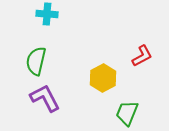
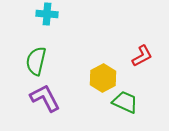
green trapezoid: moved 2 px left, 11 px up; rotated 92 degrees clockwise
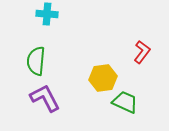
red L-shape: moved 4 px up; rotated 25 degrees counterclockwise
green semicircle: rotated 8 degrees counterclockwise
yellow hexagon: rotated 20 degrees clockwise
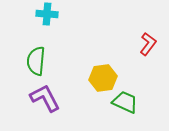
red L-shape: moved 6 px right, 8 px up
